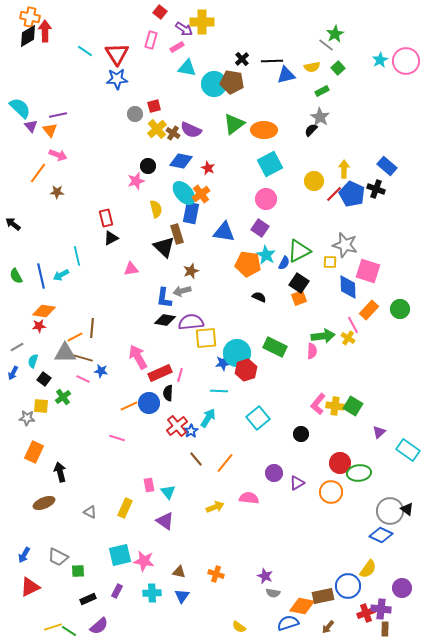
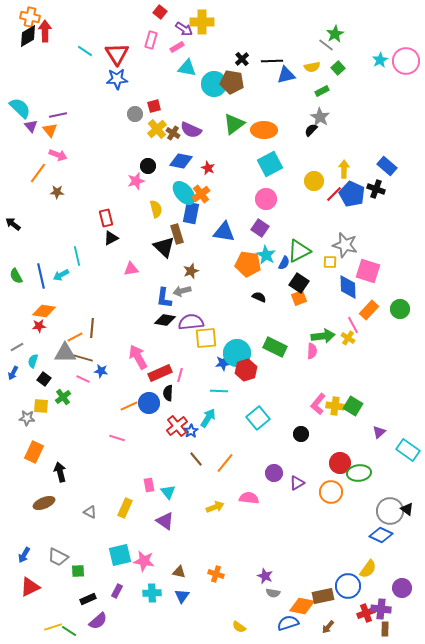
purple semicircle at (99, 626): moved 1 px left, 5 px up
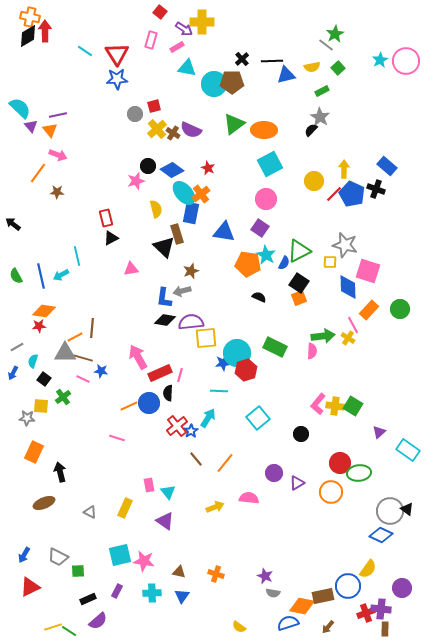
brown pentagon at (232, 82): rotated 10 degrees counterclockwise
blue diamond at (181, 161): moved 9 px left, 9 px down; rotated 25 degrees clockwise
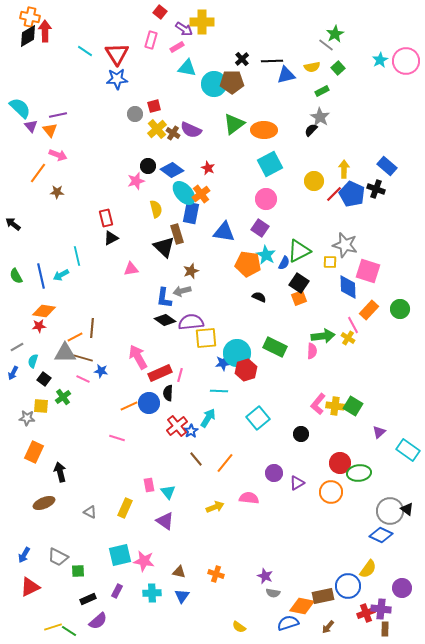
black diamond at (165, 320): rotated 25 degrees clockwise
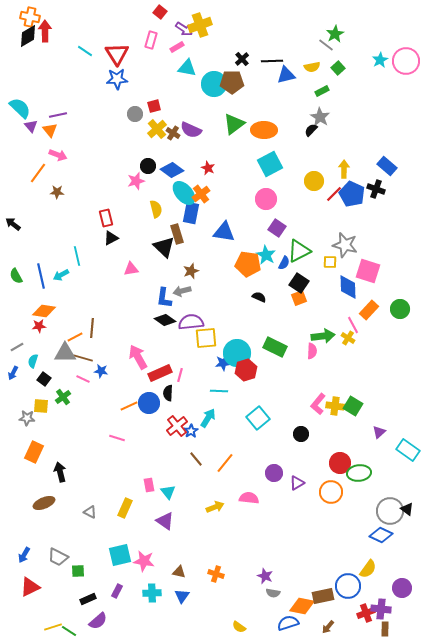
yellow cross at (202, 22): moved 2 px left, 3 px down; rotated 20 degrees counterclockwise
purple square at (260, 228): moved 17 px right
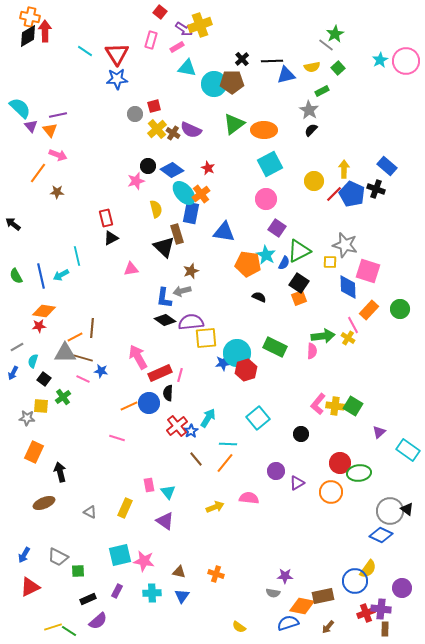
gray star at (320, 117): moved 11 px left, 7 px up
cyan line at (219, 391): moved 9 px right, 53 px down
purple circle at (274, 473): moved 2 px right, 2 px up
purple star at (265, 576): moved 20 px right; rotated 21 degrees counterclockwise
blue circle at (348, 586): moved 7 px right, 5 px up
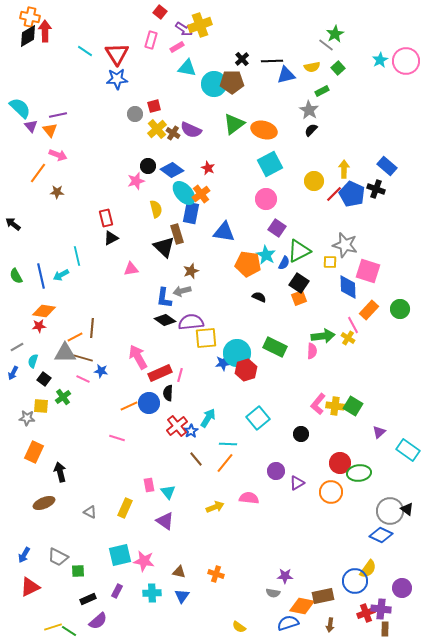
orange ellipse at (264, 130): rotated 15 degrees clockwise
brown arrow at (328, 627): moved 2 px right, 2 px up; rotated 32 degrees counterclockwise
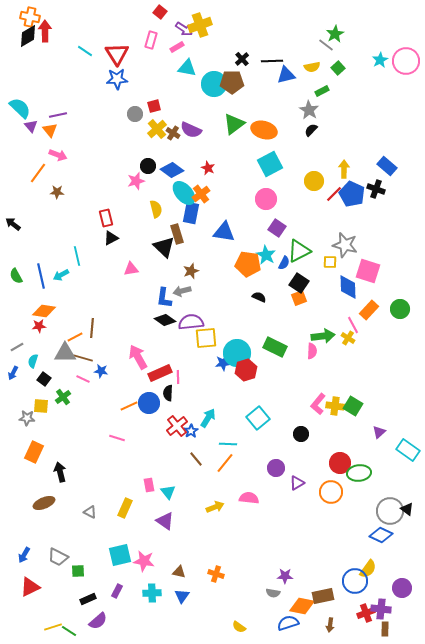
pink line at (180, 375): moved 2 px left, 2 px down; rotated 16 degrees counterclockwise
purple circle at (276, 471): moved 3 px up
